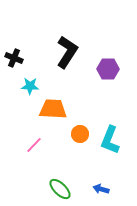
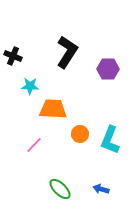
black cross: moved 1 px left, 2 px up
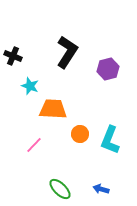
purple hexagon: rotated 15 degrees counterclockwise
cyan star: rotated 18 degrees clockwise
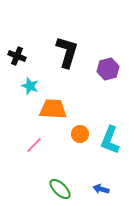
black L-shape: rotated 16 degrees counterclockwise
black cross: moved 4 px right
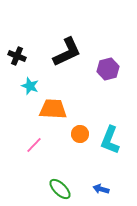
black L-shape: rotated 48 degrees clockwise
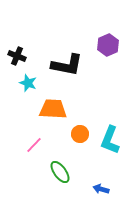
black L-shape: moved 13 px down; rotated 36 degrees clockwise
purple hexagon: moved 24 px up; rotated 10 degrees counterclockwise
cyan star: moved 2 px left, 3 px up
green ellipse: moved 17 px up; rotated 10 degrees clockwise
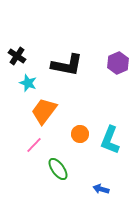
purple hexagon: moved 10 px right, 18 px down
black cross: rotated 12 degrees clockwise
orange trapezoid: moved 9 px left, 2 px down; rotated 56 degrees counterclockwise
green ellipse: moved 2 px left, 3 px up
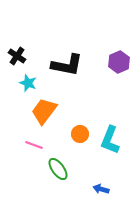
purple hexagon: moved 1 px right, 1 px up
pink line: rotated 66 degrees clockwise
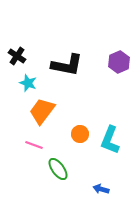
orange trapezoid: moved 2 px left
